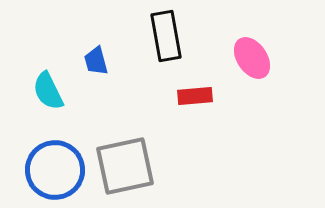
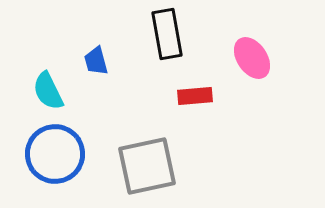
black rectangle: moved 1 px right, 2 px up
gray square: moved 22 px right
blue circle: moved 16 px up
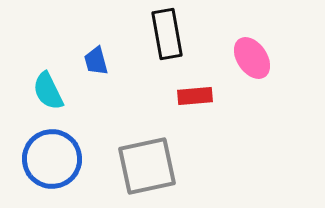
blue circle: moved 3 px left, 5 px down
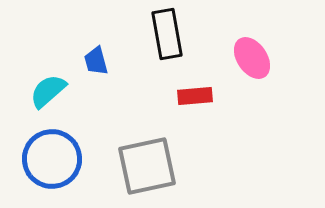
cyan semicircle: rotated 75 degrees clockwise
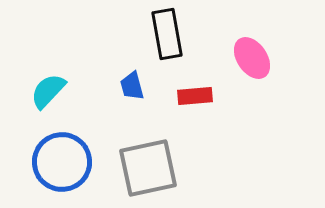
blue trapezoid: moved 36 px right, 25 px down
cyan semicircle: rotated 6 degrees counterclockwise
blue circle: moved 10 px right, 3 px down
gray square: moved 1 px right, 2 px down
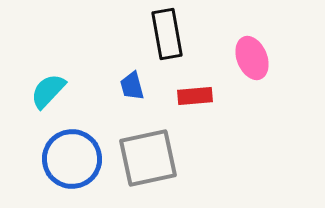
pink ellipse: rotated 12 degrees clockwise
blue circle: moved 10 px right, 3 px up
gray square: moved 10 px up
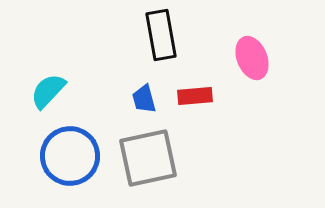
black rectangle: moved 6 px left, 1 px down
blue trapezoid: moved 12 px right, 13 px down
blue circle: moved 2 px left, 3 px up
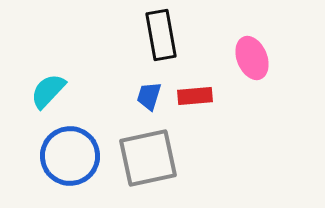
blue trapezoid: moved 5 px right, 3 px up; rotated 32 degrees clockwise
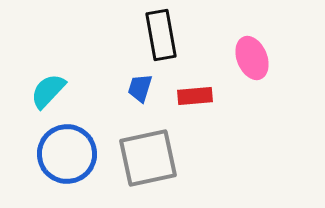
blue trapezoid: moved 9 px left, 8 px up
blue circle: moved 3 px left, 2 px up
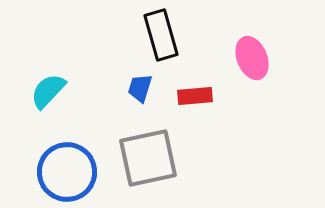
black rectangle: rotated 6 degrees counterclockwise
blue circle: moved 18 px down
